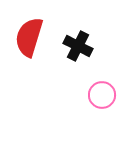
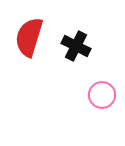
black cross: moved 2 px left
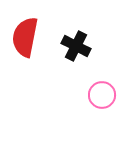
red semicircle: moved 4 px left; rotated 6 degrees counterclockwise
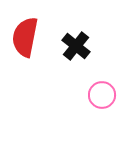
black cross: rotated 12 degrees clockwise
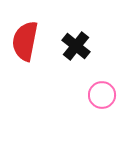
red semicircle: moved 4 px down
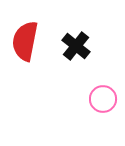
pink circle: moved 1 px right, 4 px down
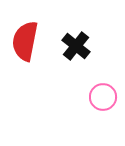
pink circle: moved 2 px up
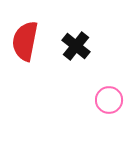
pink circle: moved 6 px right, 3 px down
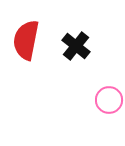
red semicircle: moved 1 px right, 1 px up
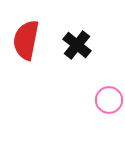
black cross: moved 1 px right, 1 px up
